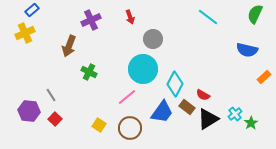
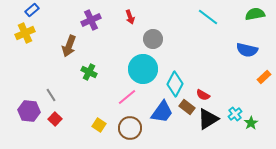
green semicircle: rotated 54 degrees clockwise
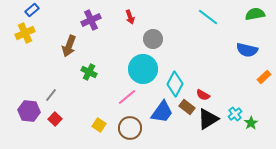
gray line: rotated 72 degrees clockwise
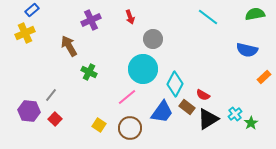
brown arrow: rotated 130 degrees clockwise
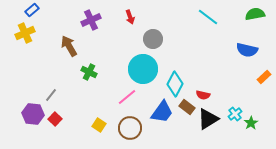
red semicircle: rotated 16 degrees counterclockwise
purple hexagon: moved 4 px right, 3 px down
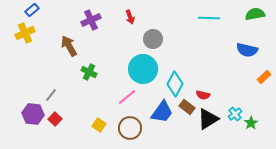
cyan line: moved 1 px right, 1 px down; rotated 35 degrees counterclockwise
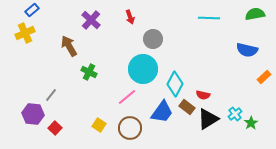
purple cross: rotated 24 degrees counterclockwise
red square: moved 9 px down
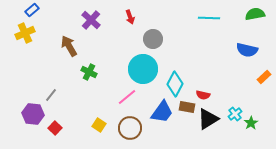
brown rectangle: rotated 28 degrees counterclockwise
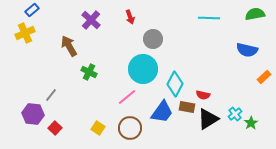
yellow square: moved 1 px left, 3 px down
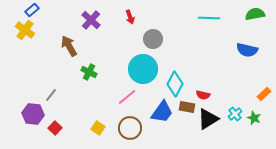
yellow cross: moved 3 px up; rotated 30 degrees counterclockwise
orange rectangle: moved 17 px down
green star: moved 3 px right, 5 px up; rotated 16 degrees counterclockwise
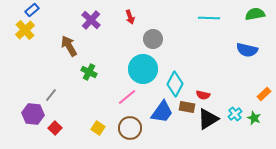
yellow cross: rotated 12 degrees clockwise
